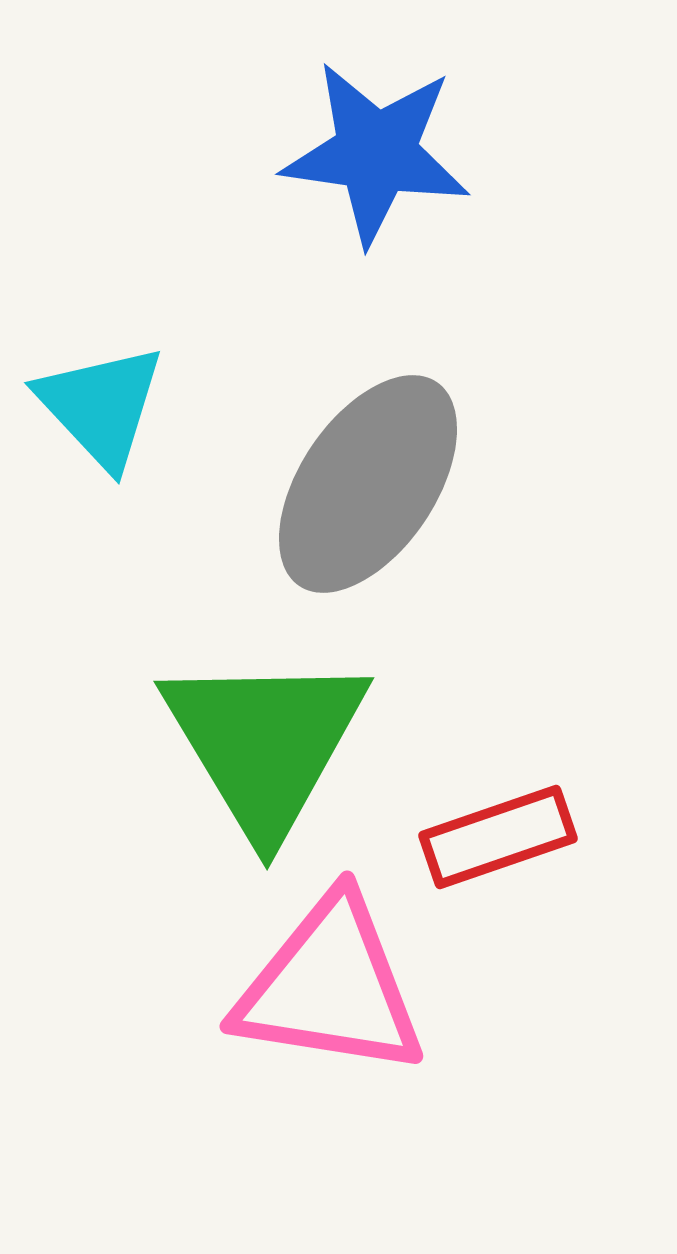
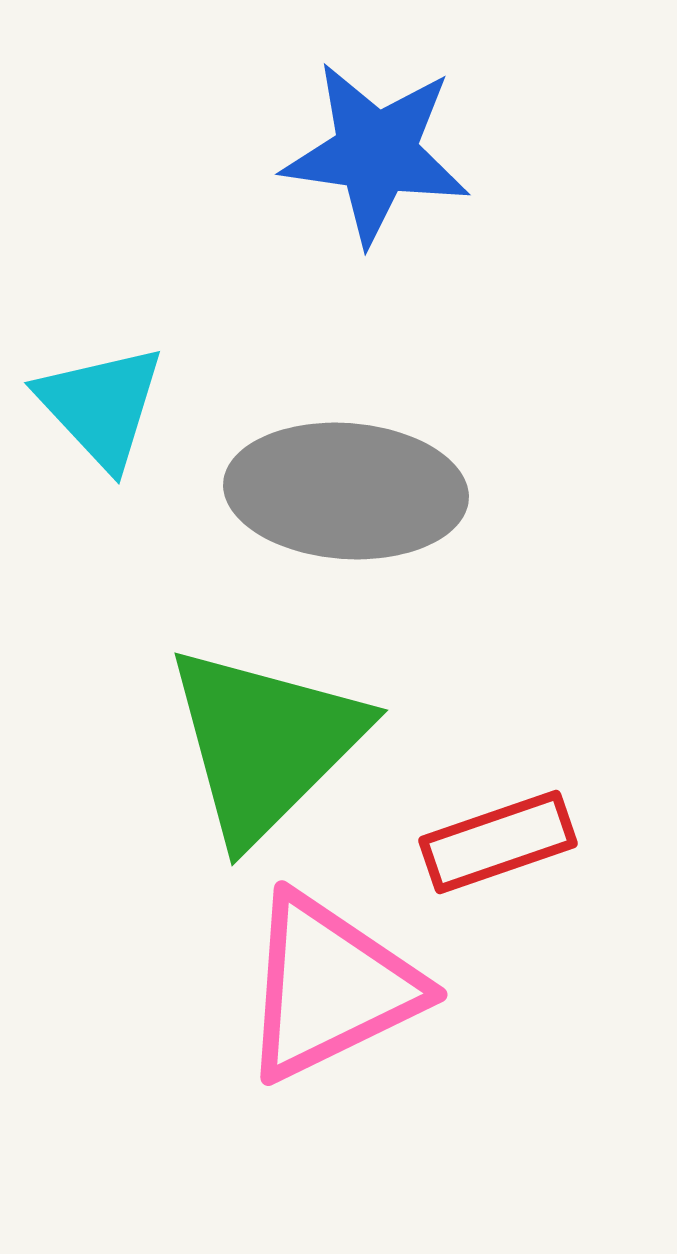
gray ellipse: moved 22 px left, 7 px down; rotated 60 degrees clockwise
green triangle: rotated 16 degrees clockwise
red rectangle: moved 5 px down
pink triangle: rotated 35 degrees counterclockwise
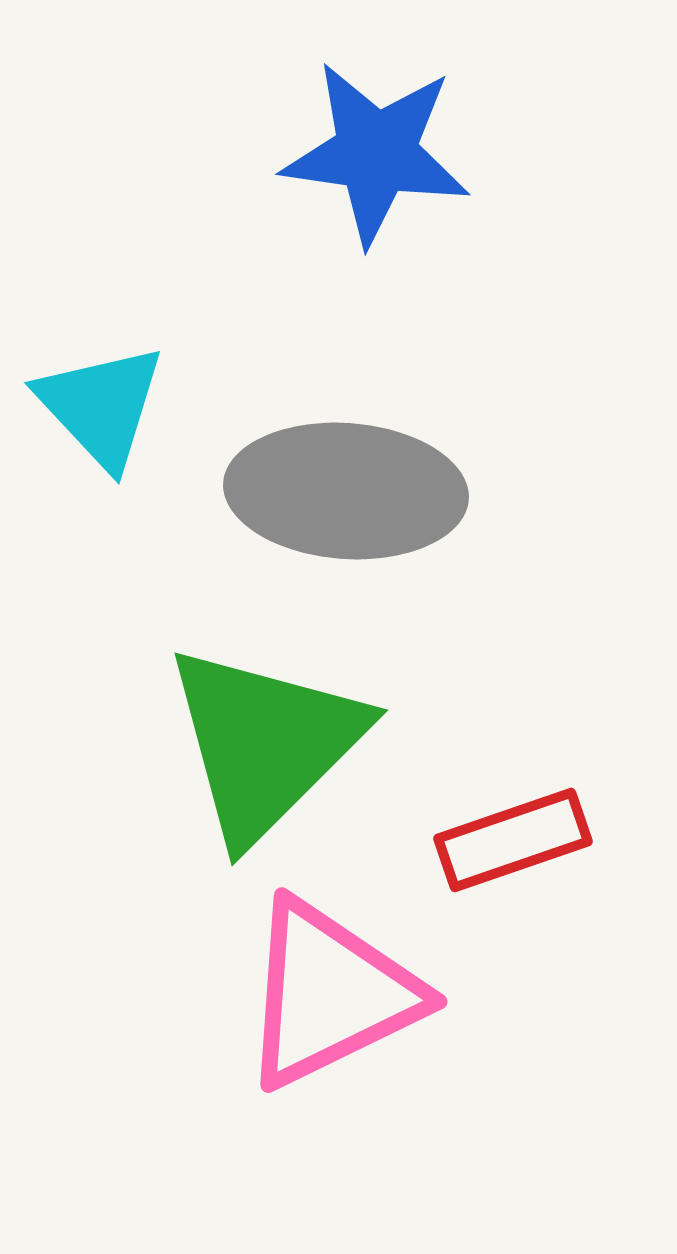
red rectangle: moved 15 px right, 2 px up
pink triangle: moved 7 px down
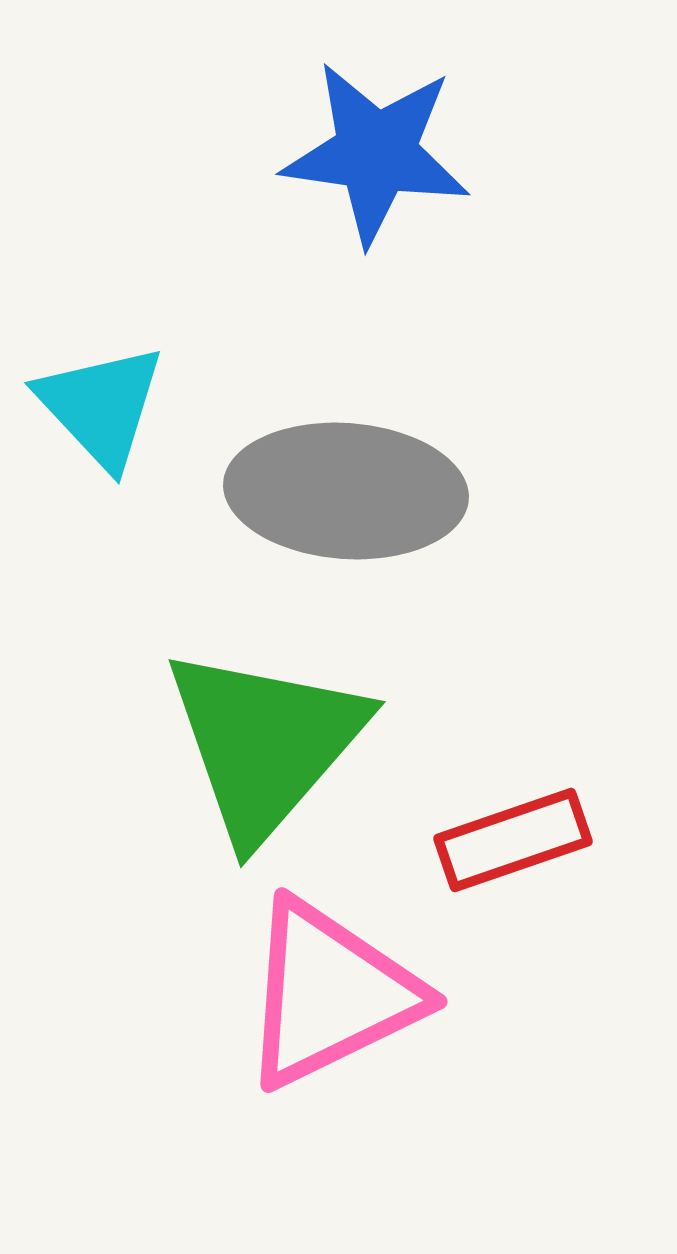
green triangle: rotated 4 degrees counterclockwise
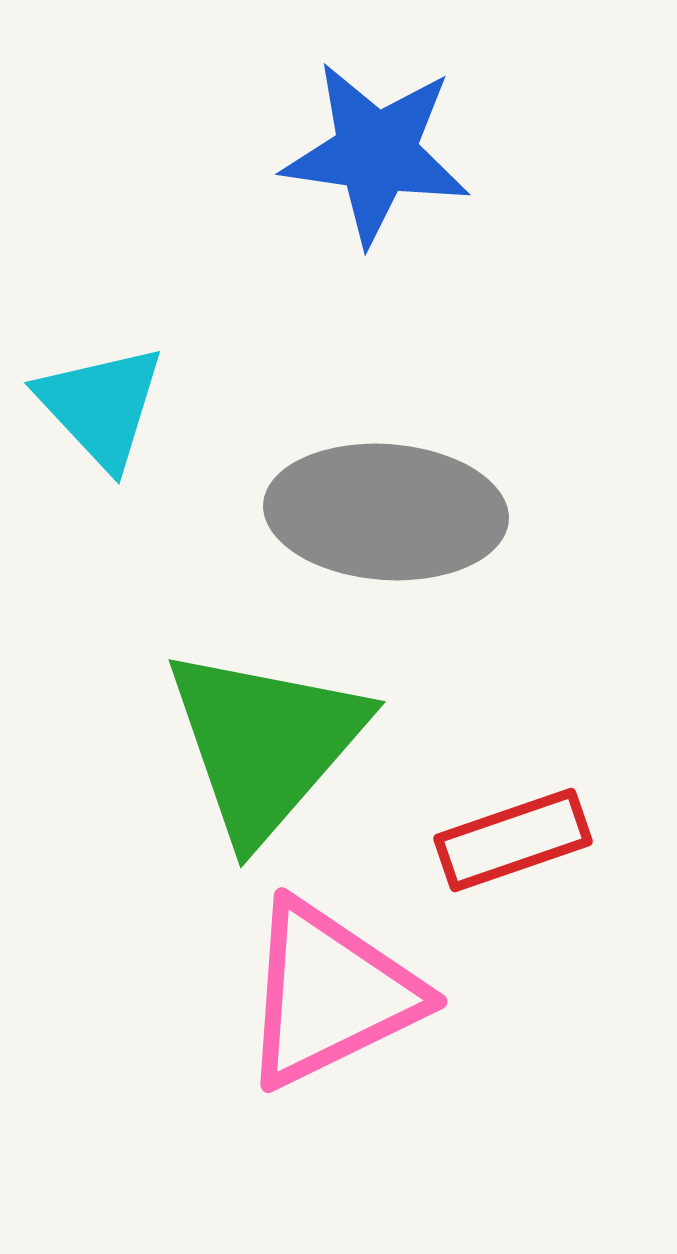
gray ellipse: moved 40 px right, 21 px down
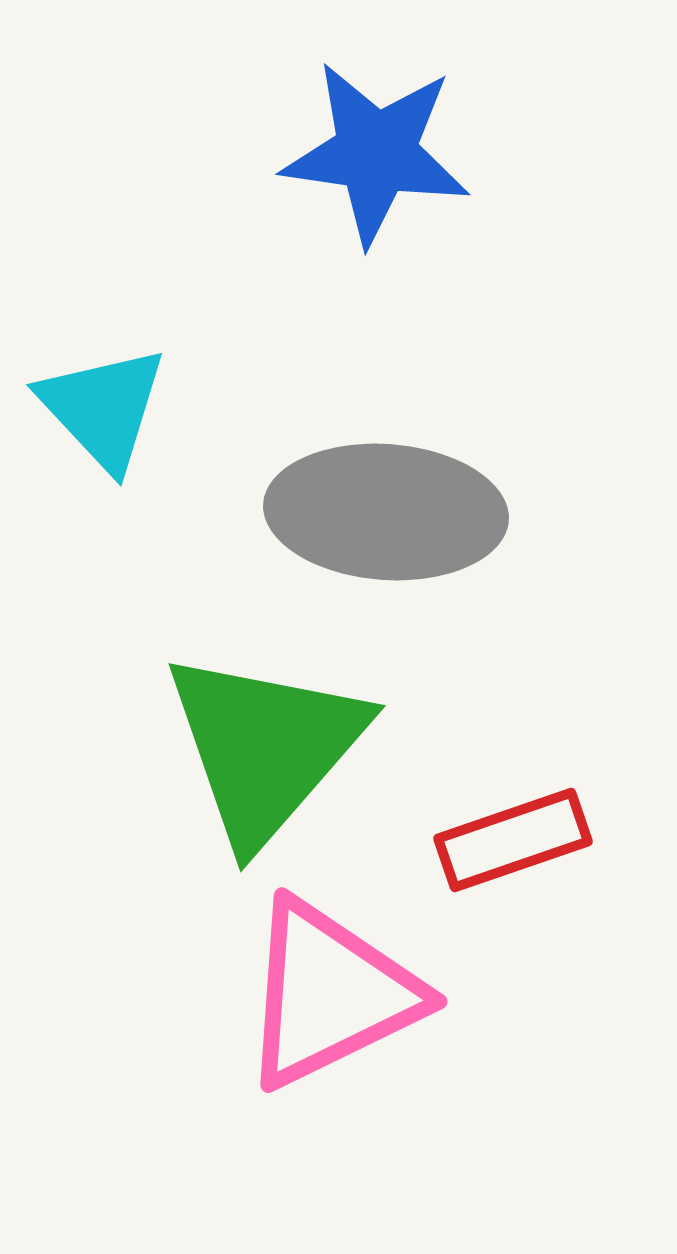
cyan triangle: moved 2 px right, 2 px down
green triangle: moved 4 px down
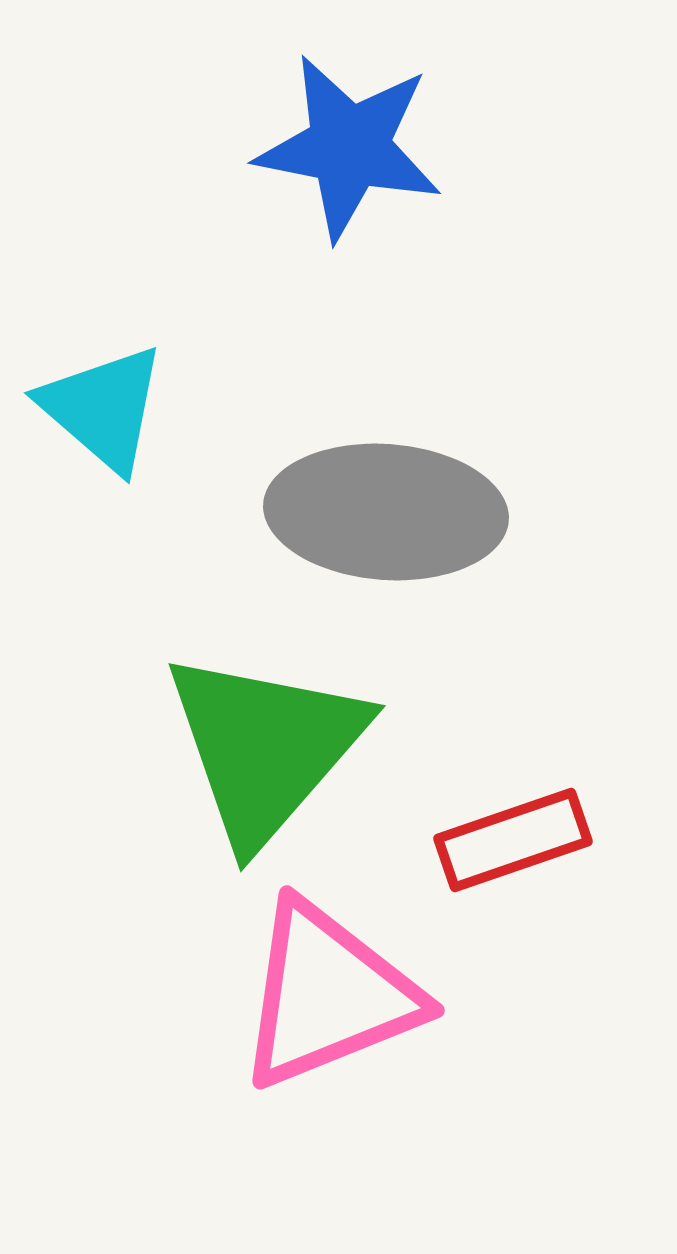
blue star: moved 27 px left, 6 px up; rotated 3 degrees clockwise
cyan triangle: rotated 6 degrees counterclockwise
pink triangle: moved 2 px left, 1 px down; rotated 4 degrees clockwise
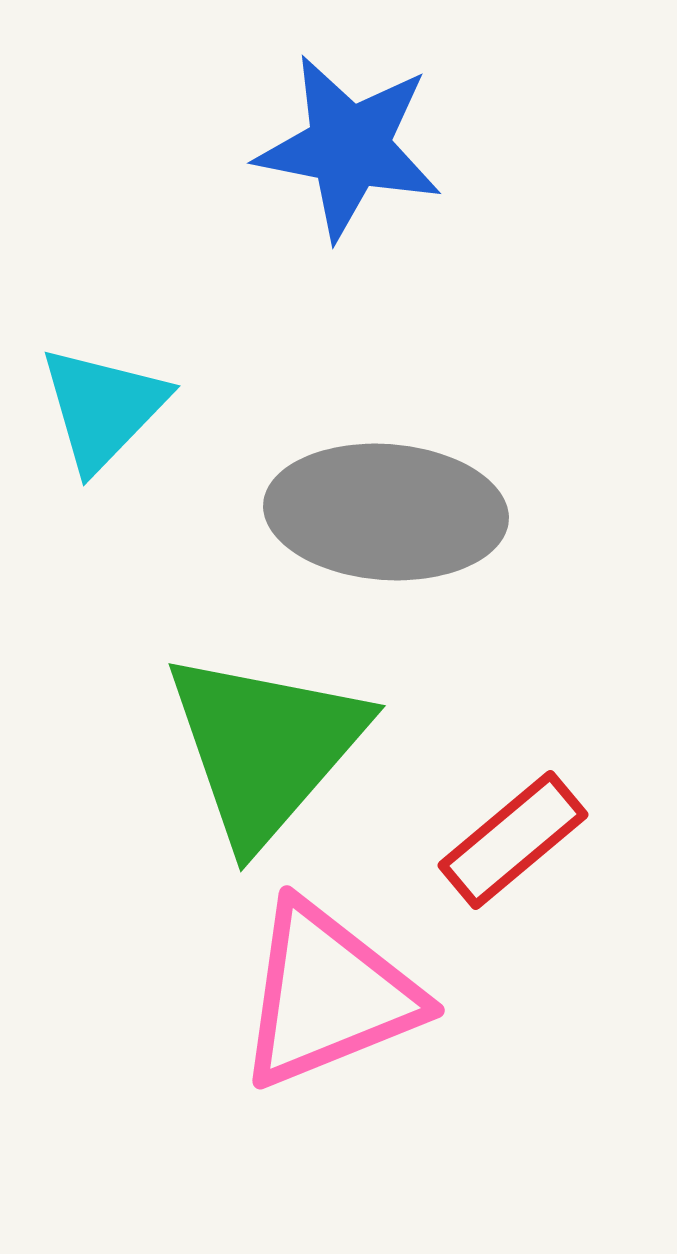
cyan triangle: rotated 33 degrees clockwise
red rectangle: rotated 21 degrees counterclockwise
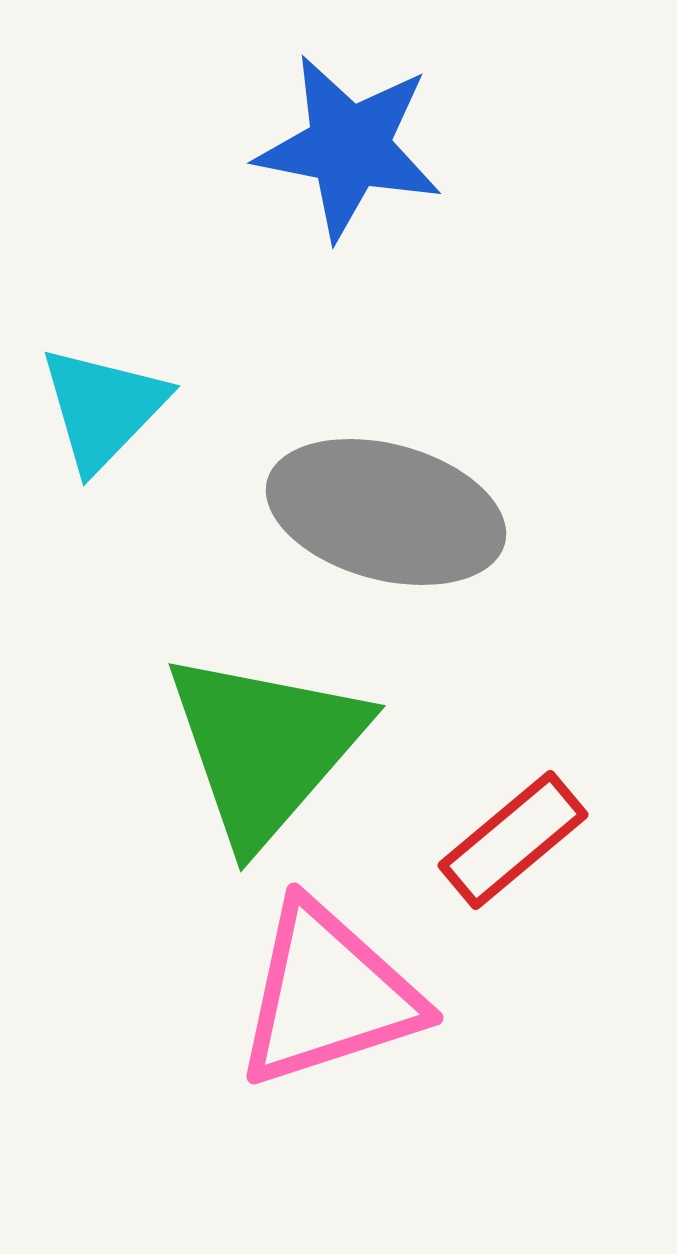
gray ellipse: rotated 11 degrees clockwise
pink triangle: rotated 4 degrees clockwise
